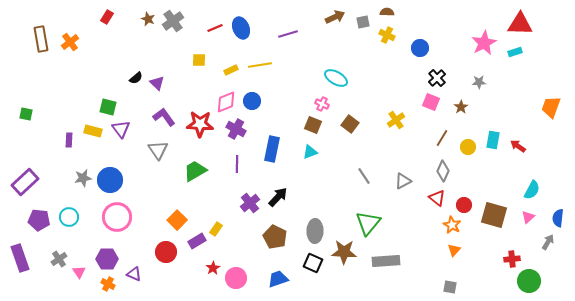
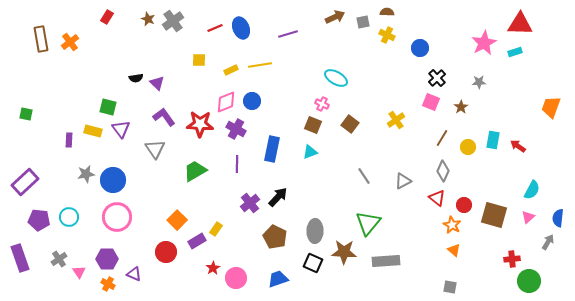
black semicircle at (136, 78): rotated 32 degrees clockwise
gray triangle at (158, 150): moved 3 px left, 1 px up
gray star at (83, 178): moved 3 px right, 4 px up
blue circle at (110, 180): moved 3 px right
orange triangle at (454, 250): rotated 32 degrees counterclockwise
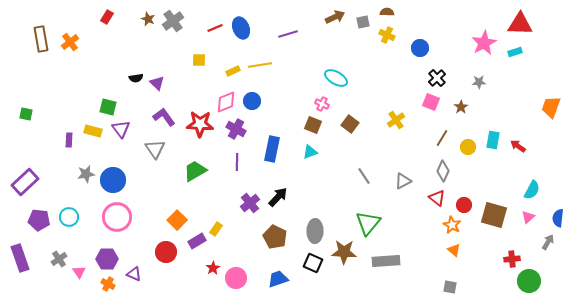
yellow rectangle at (231, 70): moved 2 px right, 1 px down
purple line at (237, 164): moved 2 px up
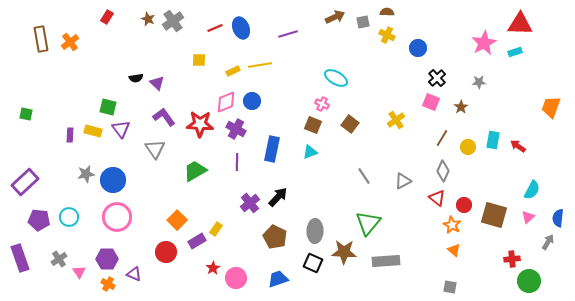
blue circle at (420, 48): moved 2 px left
purple rectangle at (69, 140): moved 1 px right, 5 px up
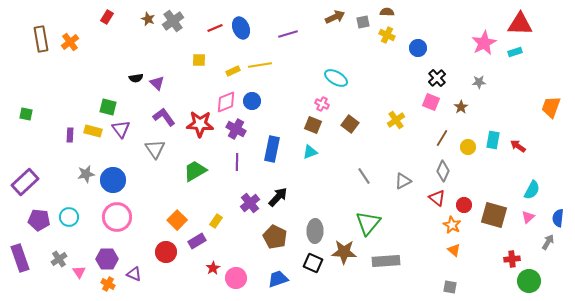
yellow rectangle at (216, 229): moved 8 px up
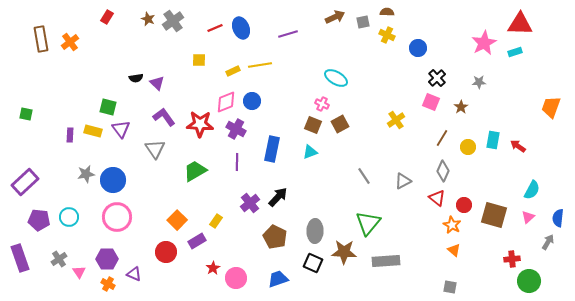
brown square at (350, 124): moved 10 px left; rotated 24 degrees clockwise
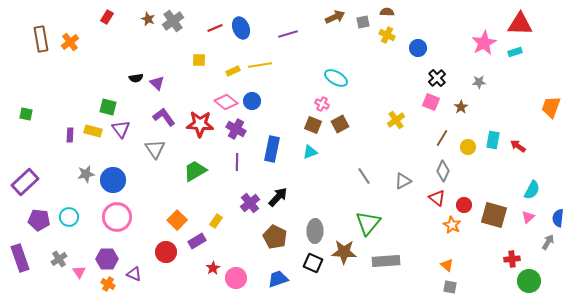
pink diamond at (226, 102): rotated 60 degrees clockwise
orange triangle at (454, 250): moved 7 px left, 15 px down
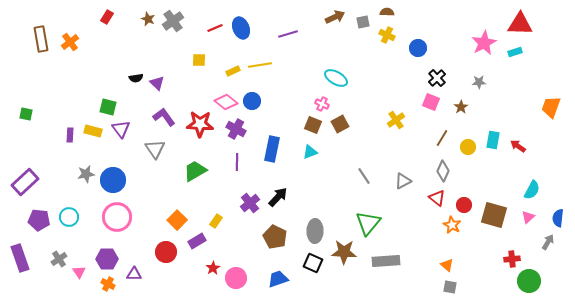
purple triangle at (134, 274): rotated 21 degrees counterclockwise
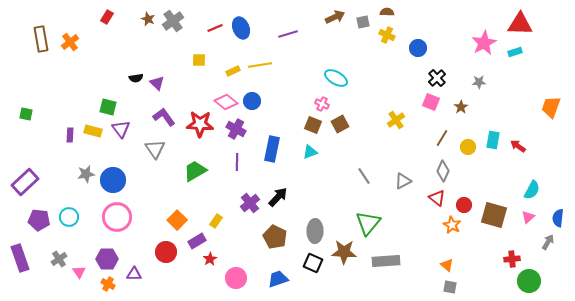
red star at (213, 268): moved 3 px left, 9 px up
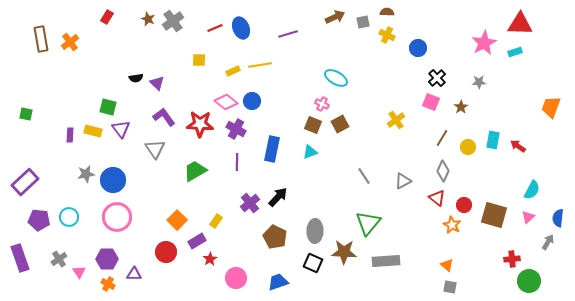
blue trapezoid at (278, 279): moved 3 px down
